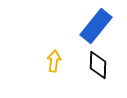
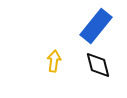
black diamond: rotated 16 degrees counterclockwise
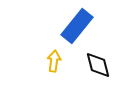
blue rectangle: moved 19 px left
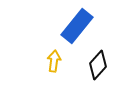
black diamond: rotated 56 degrees clockwise
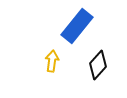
yellow arrow: moved 2 px left
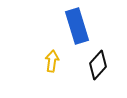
blue rectangle: rotated 56 degrees counterclockwise
